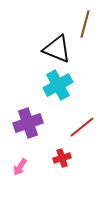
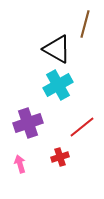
black triangle: rotated 8 degrees clockwise
red cross: moved 2 px left, 1 px up
pink arrow: moved 3 px up; rotated 132 degrees clockwise
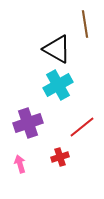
brown line: rotated 24 degrees counterclockwise
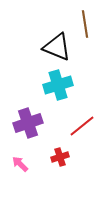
black triangle: moved 2 px up; rotated 8 degrees counterclockwise
cyan cross: rotated 12 degrees clockwise
red line: moved 1 px up
pink arrow: rotated 30 degrees counterclockwise
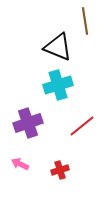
brown line: moved 3 px up
black triangle: moved 1 px right
red cross: moved 13 px down
pink arrow: rotated 18 degrees counterclockwise
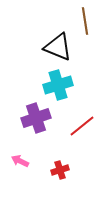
purple cross: moved 8 px right, 5 px up
pink arrow: moved 3 px up
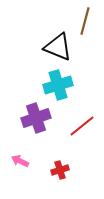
brown line: rotated 24 degrees clockwise
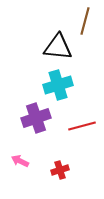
black triangle: rotated 16 degrees counterclockwise
red line: rotated 24 degrees clockwise
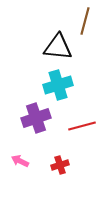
red cross: moved 5 px up
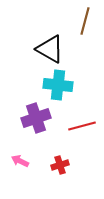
black triangle: moved 8 px left, 2 px down; rotated 24 degrees clockwise
cyan cross: rotated 24 degrees clockwise
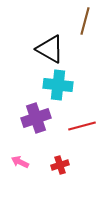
pink arrow: moved 1 px down
